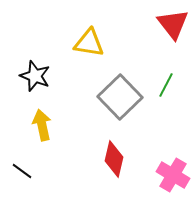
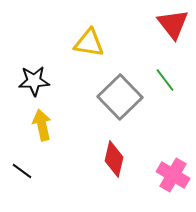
black star: moved 1 px left, 5 px down; rotated 24 degrees counterclockwise
green line: moved 1 px left, 5 px up; rotated 65 degrees counterclockwise
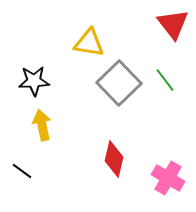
gray square: moved 1 px left, 14 px up
pink cross: moved 5 px left, 3 px down
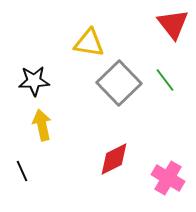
red diamond: rotated 51 degrees clockwise
black line: rotated 30 degrees clockwise
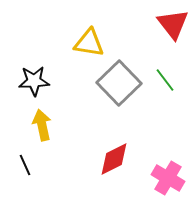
black line: moved 3 px right, 6 px up
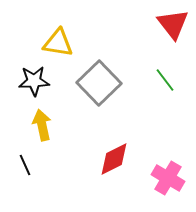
yellow triangle: moved 31 px left
gray square: moved 20 px left
